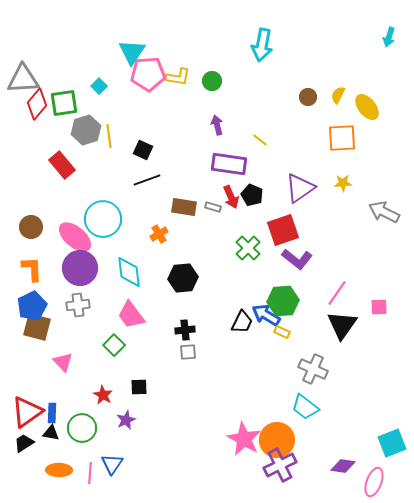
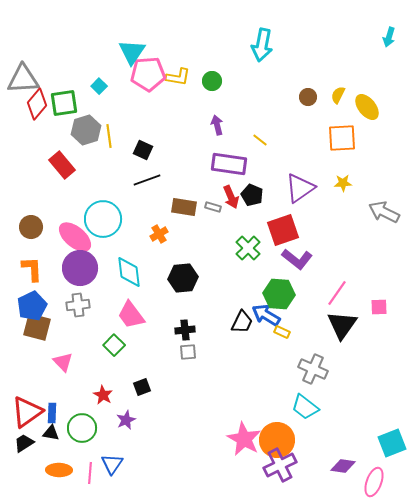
green hexagon at (283, 301): moved 4 px left, 7 px up; rotated 8 degrees clockwise
black square at (139, 387): moved 3 px right; rotated 18 degrees counterclockwise
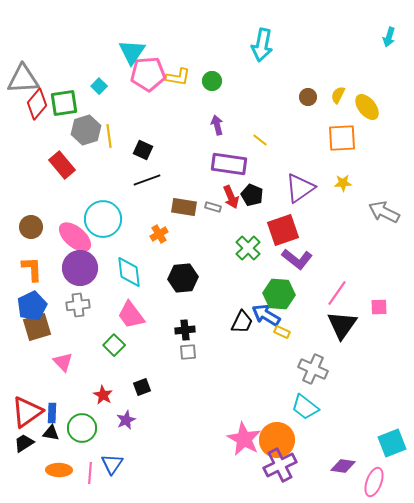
brown square at (37, 327): rotated 32 degrees counterclockwise
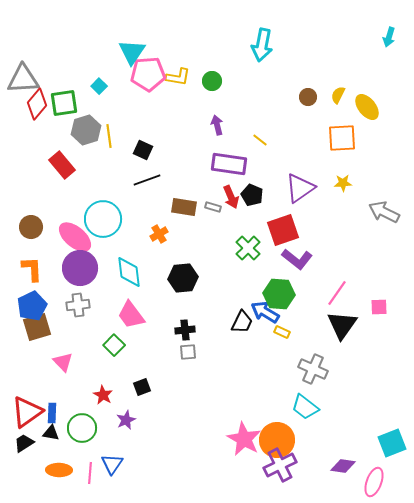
blue arrow at (266, 315): moved 1 px left, 3 px up
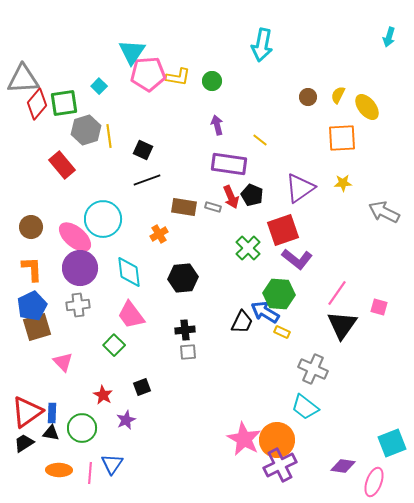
pink square at (379, 307): rotated 18 degrees clockwise
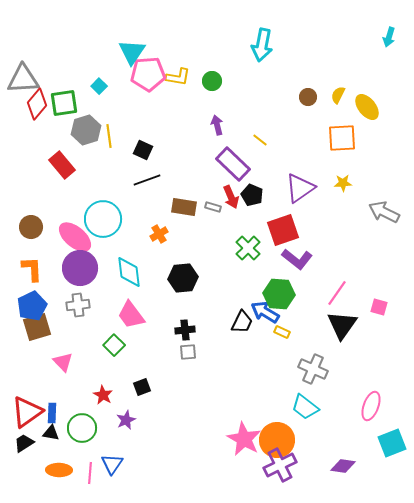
purple rectangle at (229, 164): moved 4 px right; rotated 36 degrees clockwise
pink ellipse at (374, 482): moved 3 px left, 76 px up
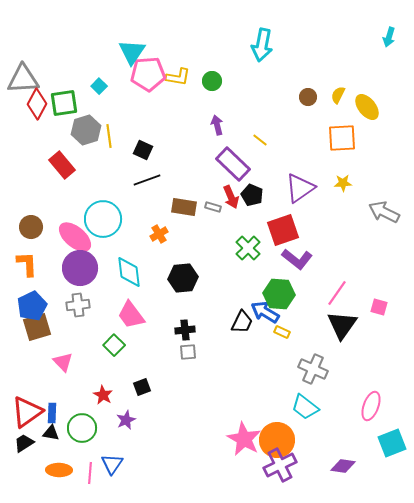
red diamond at (37, 104): rotated 12 degrees counterclockwise
orange L-shape at (32, 269): moved 5 px left, 5 px up
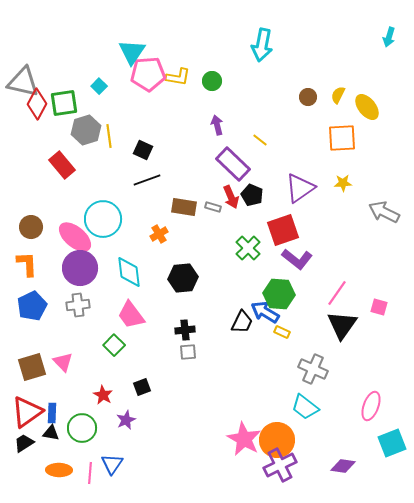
gray triangle at (23, 79): moved 3 px down; rotated 16 degrees clockwise
brown square at (37, 327): moved 5 px left, 40 px down
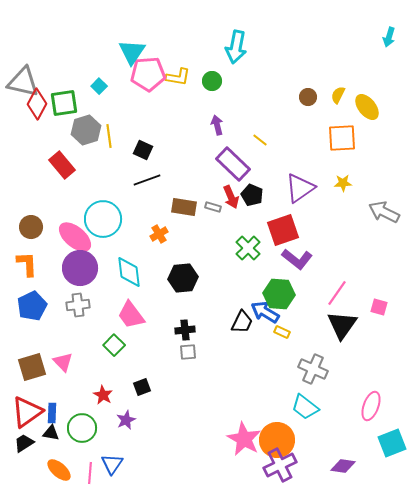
cyan arrow at (262, 45): moved 26 px left, 2 px down
orange ellipse at (59, 470): rotated 40 degrees clockwise
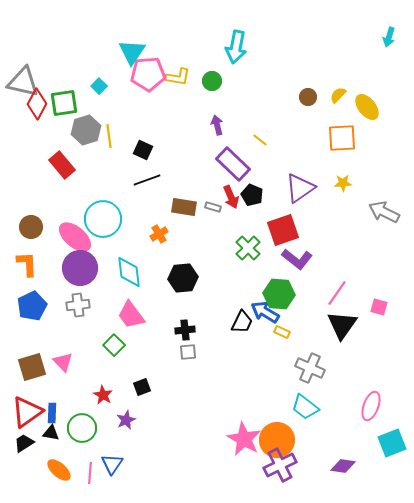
yellow semicircle at (338, 95): rotated 18 degrees clockwise
gray cross at (313, 369): moved 3 px left, 1 px up
